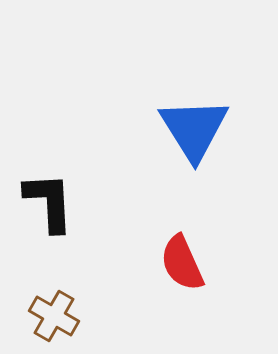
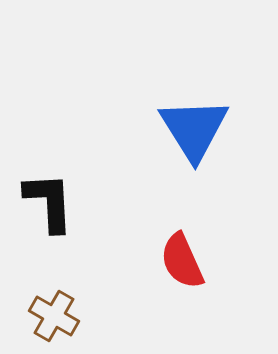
red semicircle: moved 2 px up
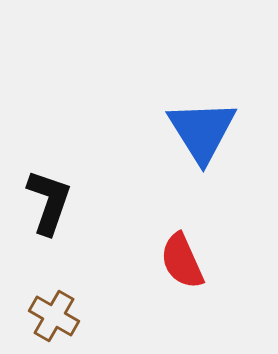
blue triangle: moved 8 px right, 2 px down
black L-shape: rotated 22 degrees clockwise
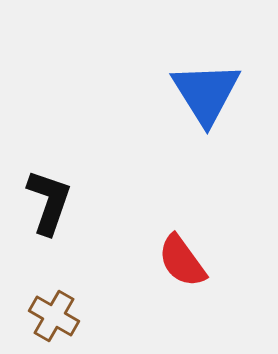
blue triangle: moved 4 px right, 38 px up
red semicircle: rotated 12 degrees counterclockwise
